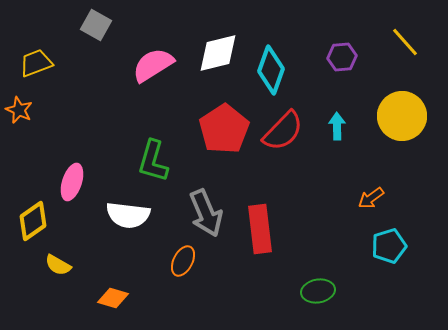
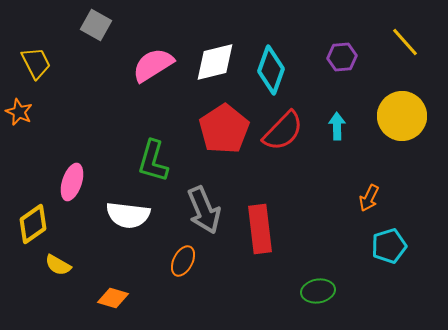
white diamond: moved 3 px left, 9 px down
yellow trapezoid: rotated 84 degrees clockwise
orange star: moved 2 px down
orange arrow: moved 2 px left; rotated 28 degrees counterclockwise
gray arrow: moved 2 px left, 3 px up
yellow diamond: moved 3 px down
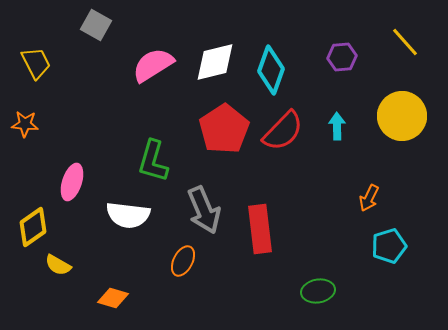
orange star: moved 6 px right, 12 px down; rotated 20 degrees counterclockwise
yellow diamond: moved 3 px down
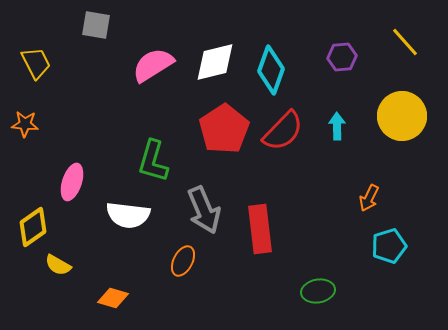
gray square: rotated 20 degrees counterclockwise
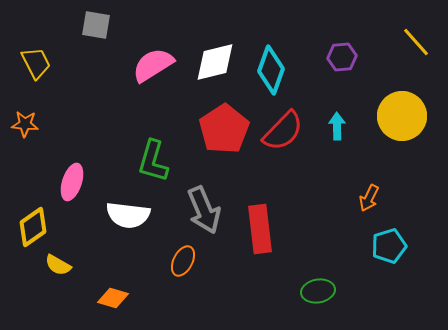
yellow line: moved 11 px right
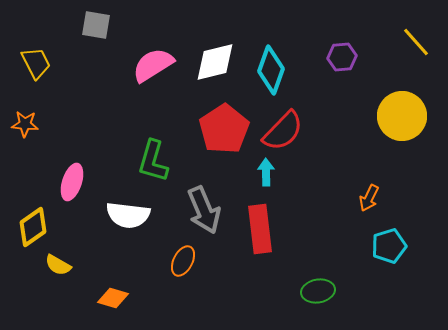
cyan arrow: moved 71 px left, 46 px down
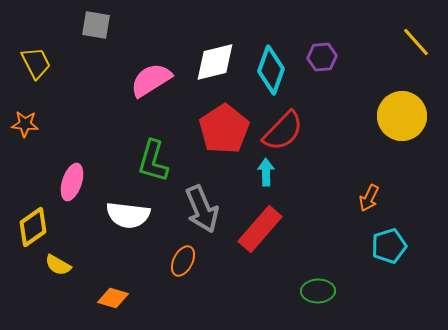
purple hexagon: moved 20 px left
pink semicircle: moved 2 px left, 15 px down
gray arrow: moved 2 px left, 1 px up
red rectangle: rotated 48 degrees clockwise
green ellipse: rotated 8 degrees clockwise
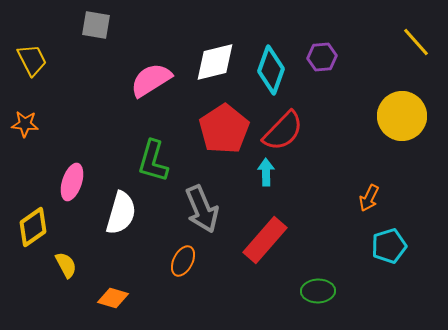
yellow trapezoid: moved 4 px left, 3 px up
white semicircle: moved 7 px left, 2 px up; rotated 81 degrees counterclockwise
red rectangle: moved 5 px right, 11 px down
yellow semicircle: moved 8 px right; rotated 148 degrees counterclockwise
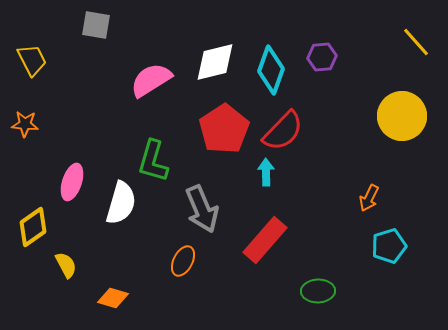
white semicircle: moved 10 px up
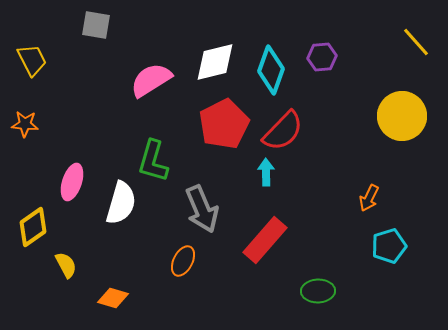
red pentagon: moved 5 px up; rotated 6 degrees clockwise
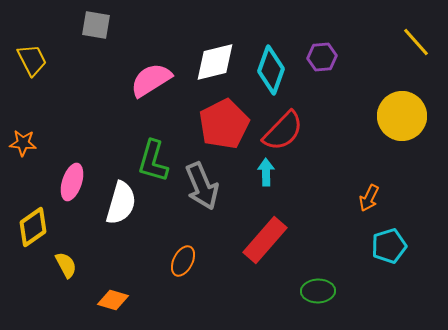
orange star: moved 2 px left, 19 px down
gray arrow: moved 23 px up
orange diamond: moved 2 px down
